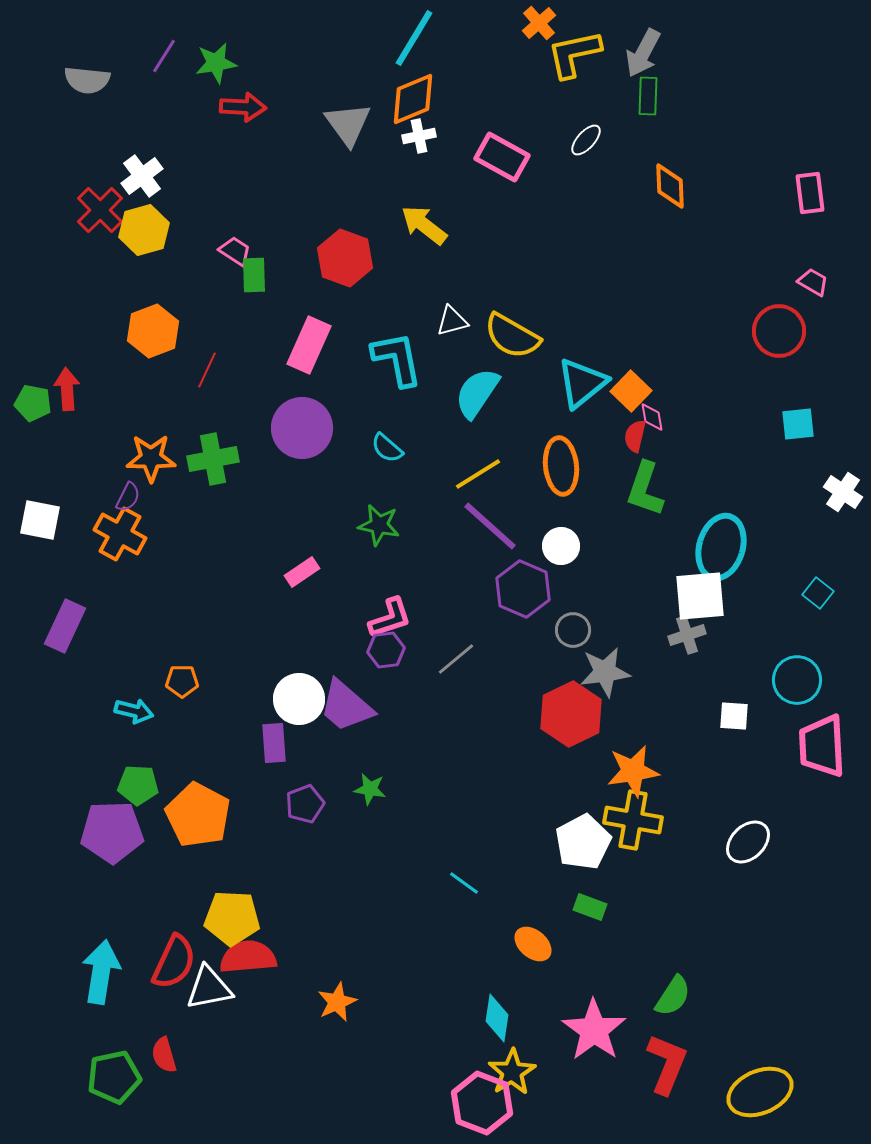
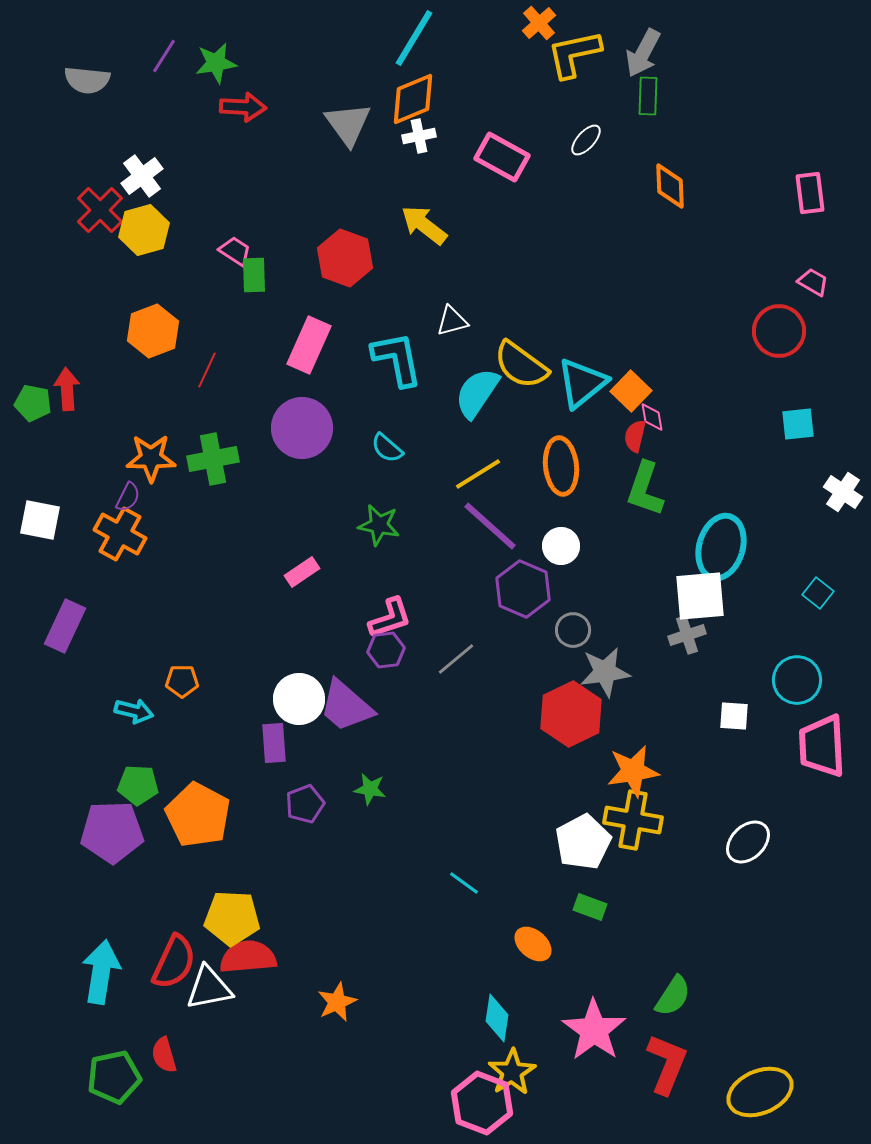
yellow semicircle at (512, 336): moved 9 px right, 29 px down; rotated 6 degrees clockwise
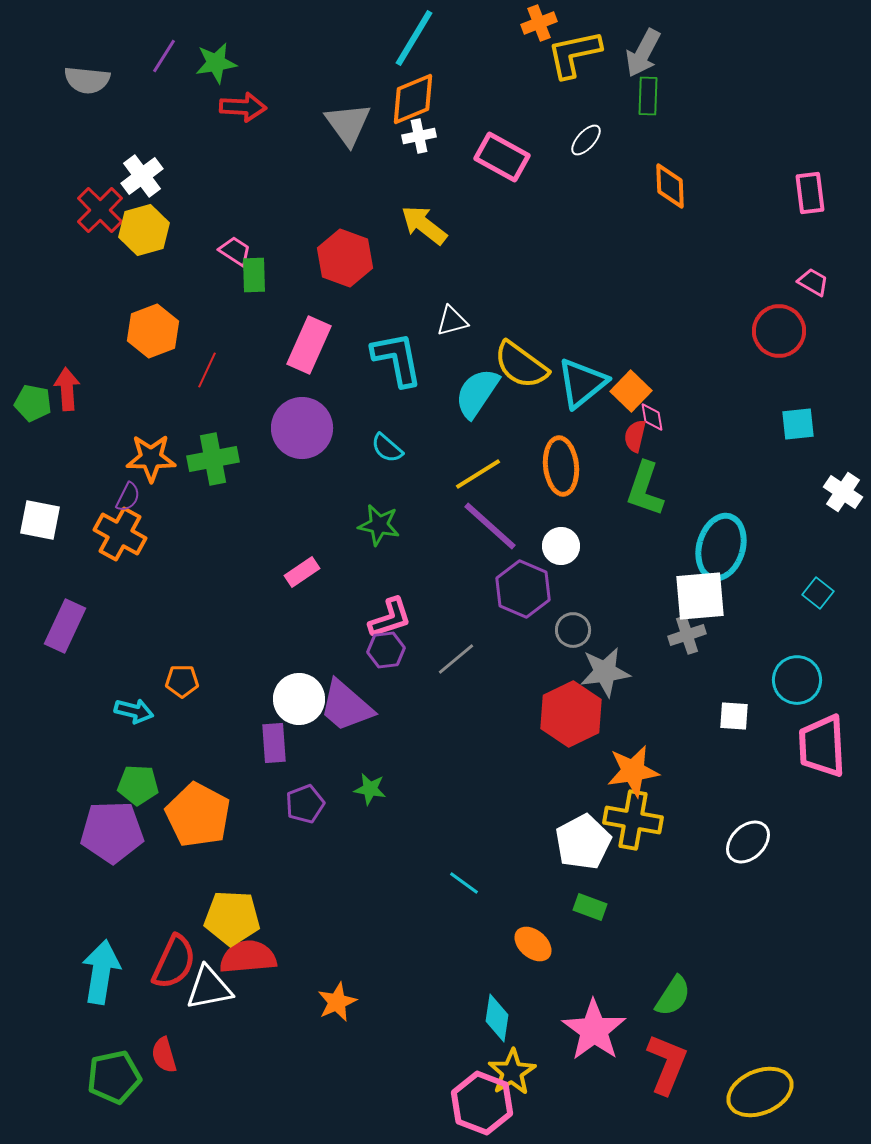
orange cross at (539, 23): rotated 20 degrees clockwise
